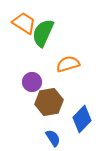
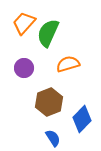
orange trapezoid: rotated 80 degrees counterclockwise
green semicircle: moved 5 px right
purple circle: moved 8 px left, 14 px up
brown hexagon: rotated 12 degrees counterclockwise
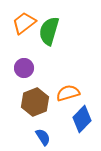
orange trapezoid: rotated 10 degrees clockwise
green semicircle: moved 1 px right, 2 px up; rotated 8 degrees counterclockwise
orange semicircle: moved 29 px down
brown hexagon: moved 14 px left
blue semicircle: moved 10 px left, 1 px up
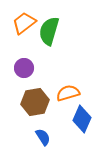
brown hexagon: rotated 12 degrees clockwise
blue diamond: rotated 20 degrees counterclockwise
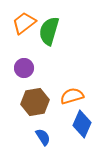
orange semicircle: moved 4 px right, 3 px down
blue diamond: moved 5 px down
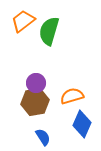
orange trapezoid: moved 1 px left, 2 px up
purple circle: moved 12 px right, 15 px down
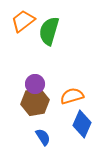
purple circle: moved 1 px left, 1 px down
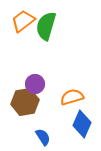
green semicircle: moved 3 px left, 5 px up
orange semicircle: moved 1 px down
brown hexagon: moved 10 px left
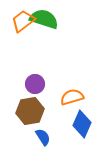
green semicircle: moved 2 px left, 7 px up; rotated 92 degrees clockwise
brown hexagon: moved 5 px right, 9 px down
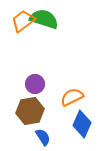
orange semicircle: rotated 10 degrees counterclockwise
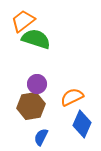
green semicircle: moved 8 px left, 20 px down
purple circle: moved 2 px right
brown hexagon: moved 1 px right, 5 px up
blue semicircle: moved 2 px left; rotated 120 degrees counterclockwise
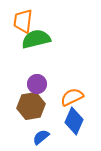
orange trapezoid: rotated 45 degrees counterclockwise
green semicircle: rotated 32 degrees counterclockwise
blue diamond: moved 8 px left, 3 px up
blue semicircle: rotated 24 degrees clockwise
